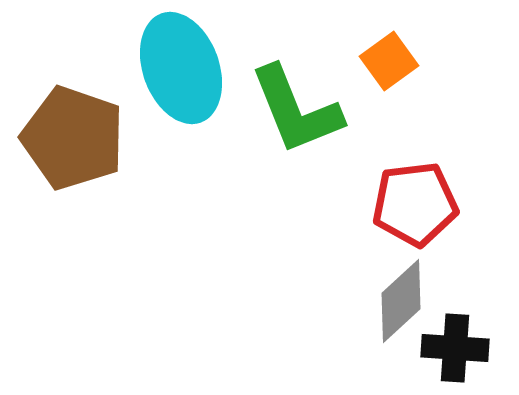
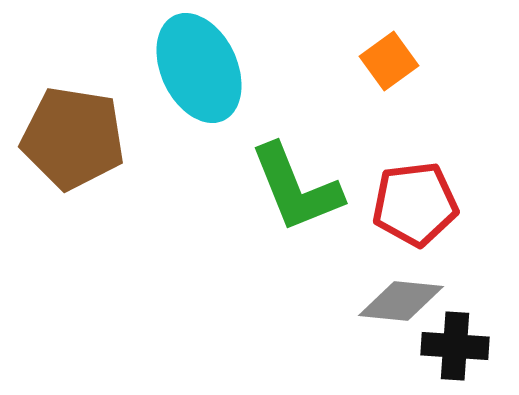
cyan ellipse: moved 18 px right; rotated 5 degrees counterclockwise
green L-shape: moved 78 px down
brown pentagon: rotated 10 degrees counterclockwise
gray diamond: rotated 48 degrees clockwise
black cross: moved 2 px up
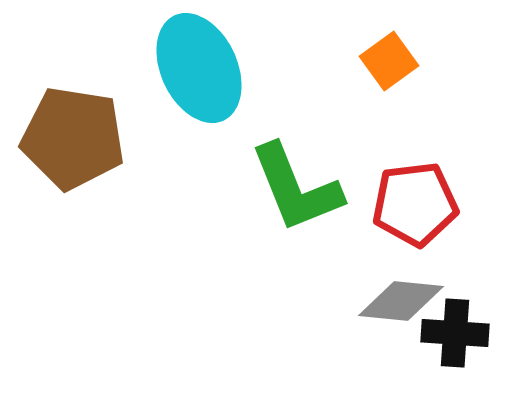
black cross: moved 13 px up
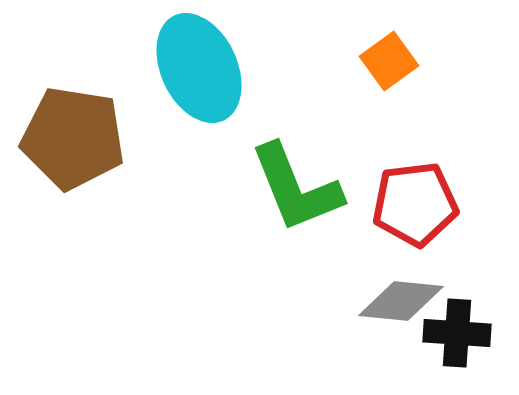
black cross: moved 2 px right
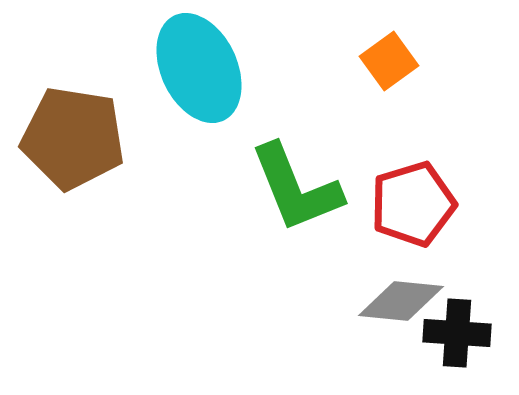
red pentagon: moved 2 px left; rotated 10 degrees counterclockwise
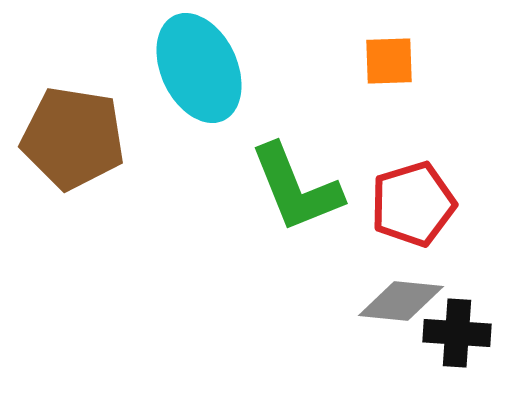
orange square: rotated 34 degrees clockwise
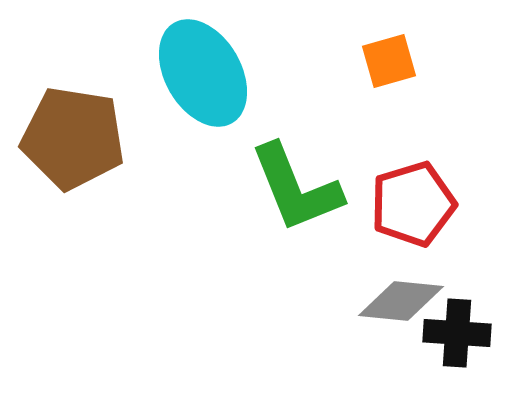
orange square: rotated 14 degrees counterclockwise
cyan ellipse: moved 4 px right, 5 px down; rotated 5 degrees counterclockwise
